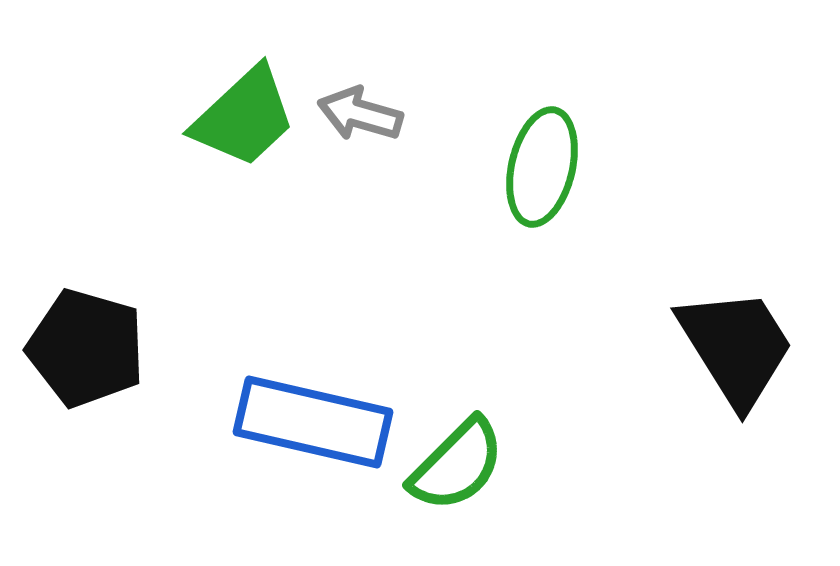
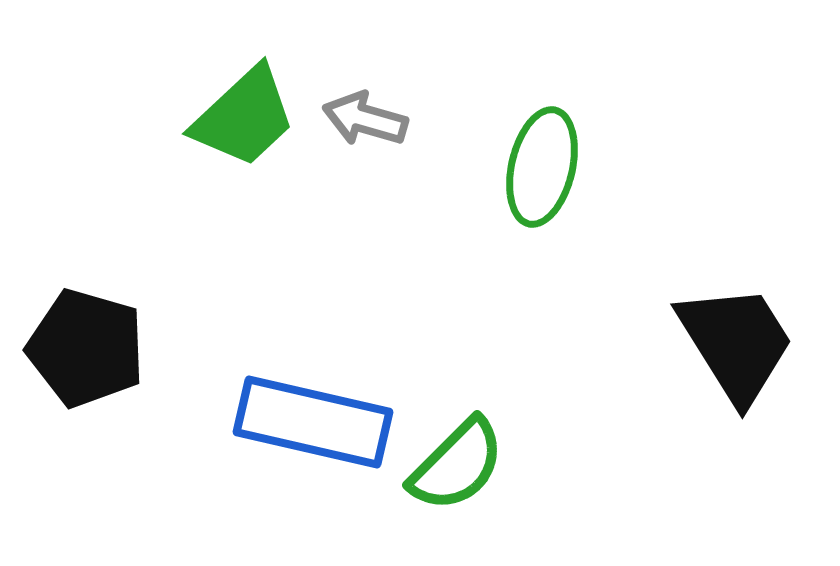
gray arrow: moved 5 px right, 5 px down
black trapezoid: moved 4 px up
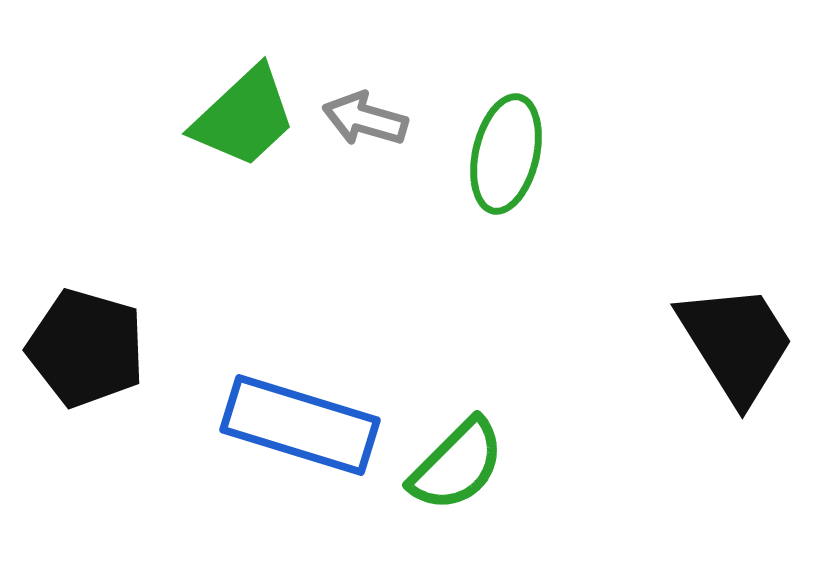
green ellipse: moved 36 px left, 13 px up
blue rectangle: moved 13 px left, 3 px down; rotated 4 degrees clockwise
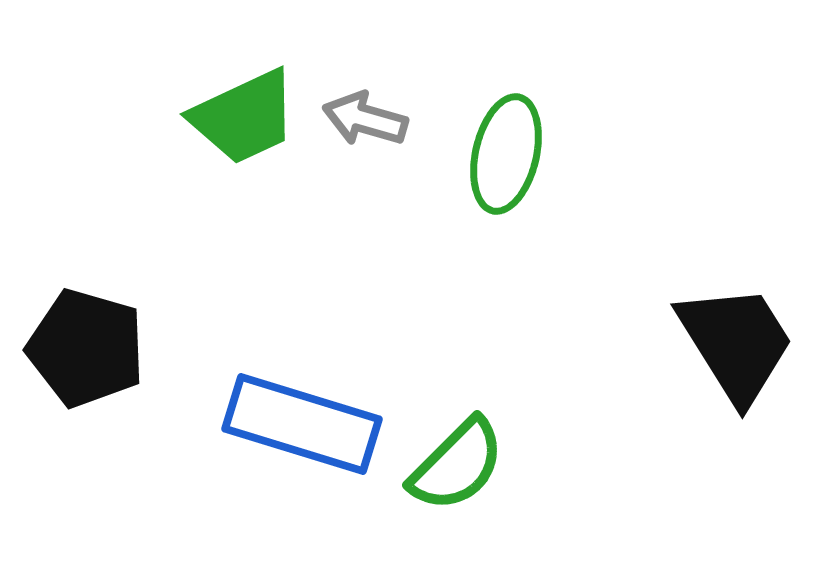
green trapezoid: rotated 18 degrees clockwise
blue rectangle: moved 2 px right, 1 px up
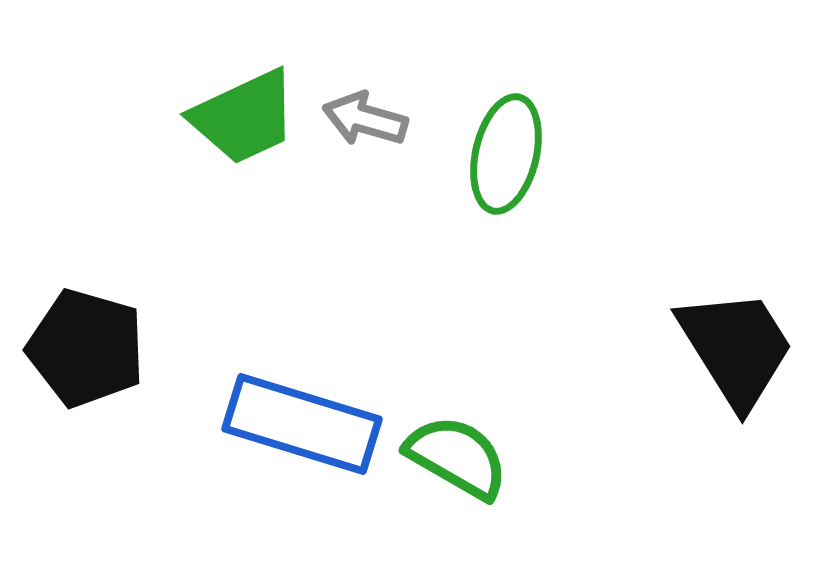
black trapezoid: moved 5 px down
green semicircle: moved 8 px up; rotated 105 degrees counterclockwise
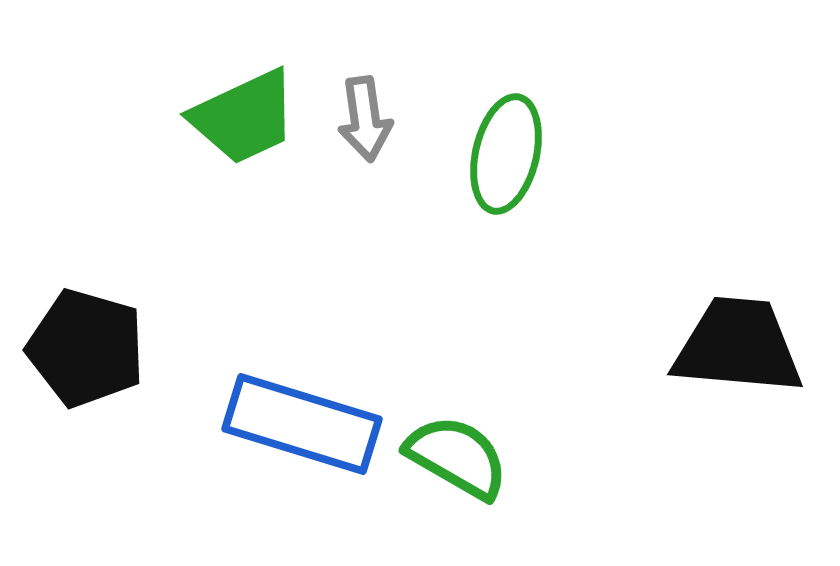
gray arrow: rotated 114 degrees counterclockwise
black trapezoid: moved 2 px right, 2 px up; rotated 53 degrees counterclockwise
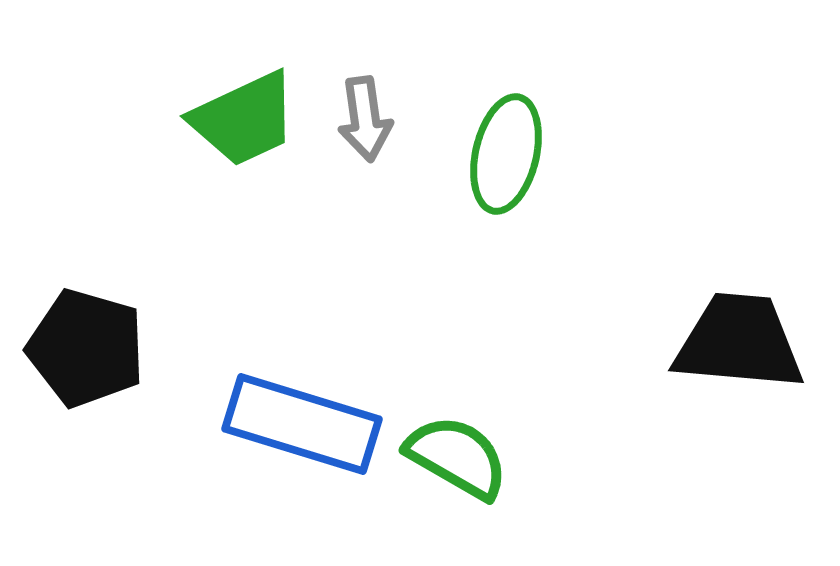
green trapezoid: moved 2 px down
black trapezoid: moved 1 px right, 4 px up
